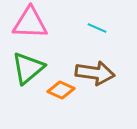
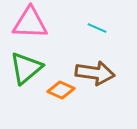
green triangle: moved 2 px left
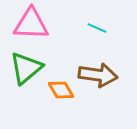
pink triangle: moved 1 px right, 1 px down
brown arrow: moved 3 px right, 2 px down
orange diamond: rotated 36 degrees clockwise
